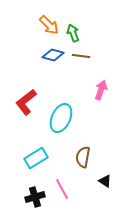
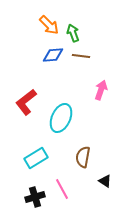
blue diamond: rotated 20 degrees counterclockwise
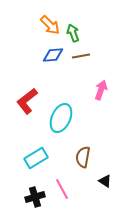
orange arrow: moved 1 px right
brown line: rotated 18 degrees counterclockwise
red L-shape: moved 1 px right, 1 px up
